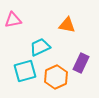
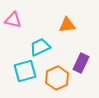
pink triangle: rotated 24 degrees clockwise
orange triangle: rotated 18 degrees counterclockwise
orange hexagon: moved 1 px right, 1 px down
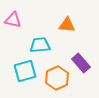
orange triangle: rotated 12 degrees clockwise
cyan trapezoid: moved 2 px up; rotated 20 degrees clockwise
purple rectangle: rotated 66 degrees counterclockwise
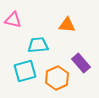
cyan trapezoid: moved 2 px left
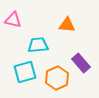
cyan square: moved 1 px down
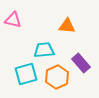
orange triangle: moved 1 px down
cyan trapezoid: moved 6 px right, 5 px down
cyan square: moved 1 px right, 2 px down
orange hexagon: moved 1 px up
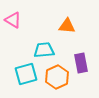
pink triangle: rotated 18 degrees clockwise
purple rectangle: rotated 30 degrees clockwise
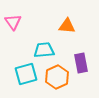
pink triangle: moved 2 px down; rotated 24 degrees clockwise
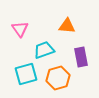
pink triangle: moved 7 px right, 7 px down
cyan trapezoid: rotated 15 degrees counterclockwise
purple rectangle: moved 6 px up
orange hexagon: moved 1 px right, 1 px down; rotated 10 degrees clockwise
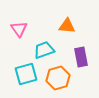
pink triangle: moved 1 px left
